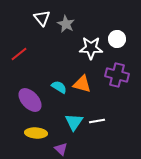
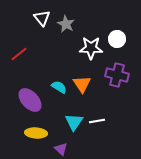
orange triangle: rotated 42 degrees clockwise
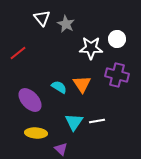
red line: moved 1 px left, 1 px up
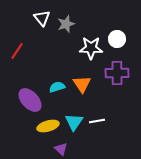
gray star: rotated 24 degrees clockwise
red line: moved 1 px left, 2 px up; rotated 18 degrees counterclockwise
purple cross: moved 2 px up; rotated 15 degrees counterclockwise
cyan semicircle: moved 2 px left; rotated 49 degrees counterclockwise
yellow ellipse: moved 12 px right, 7 px up; rotated 20 degrees counterclockwise
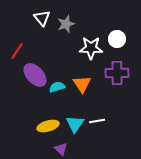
purple ellipse: moved 5 px right, 25 px up
cyan triangle: moved 1 px right, 2 px down
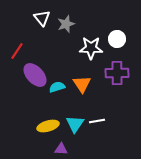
purple triangle: rotated 40 degrees counterclockwise
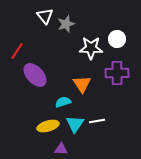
white triangle: moved 3 px right, 2 px up
cyan semicircle: moved 6 px right, 15 px down
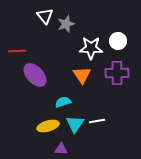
white circle: moved 1 px right, 2 px down
red line: rotated 54 degrees clockwise
orange triangle: moved 9 px up
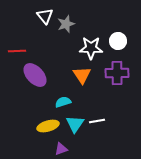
purple triangle: rotated 24 degrees counterclockwise
